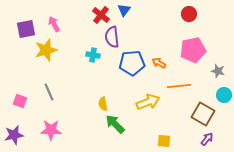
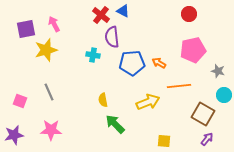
blue triangle: moved 1 px left, 1 px down; rotated 40 degrees counterclockwise
yellow semicircle: moved 4 px up
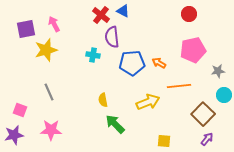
gray star: rotated 24 degrees counterclockwise
pink square: moved 9 px down
brown square: rotated 15 degrees clockwise
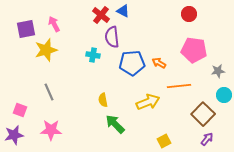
pink pentagon: moved 1 px right; rotated 20 degrees clockwise
yellow square: rotated 32 degrees counterclockwise
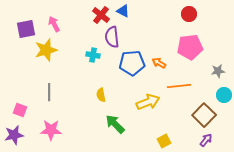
pink pentagon: moved 4 px left, 3 px up; rotated 15 degrees counterclockwise
gray line: rotated 24 degrees clockwise
yellow semicircle: moved 2 px left, 5 px up
brown square: moved 1 px right, 1 px down
purple arrow: moved 1 px left, 1 px down
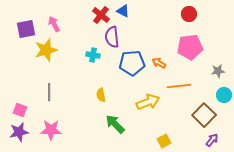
purple star: moved 5 px right, 3 px up
purple arrow: moved 6 px right
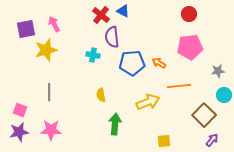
green arrow: rotated 50 degrees clockwise
yellow square: rotated 24 degrees clockwise
